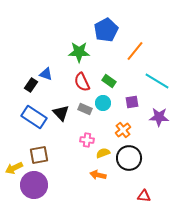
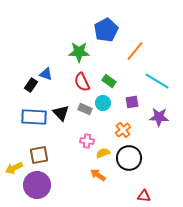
blue rectangle: rotated 30 degrees counterclockwise
pink cross: moved 1 px down
orange arrow: rotated 21 degrees clockwise
purple circle: moved 3 px right
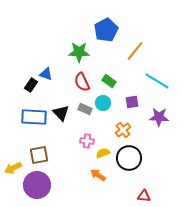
yellow arrow: moved 1 px left
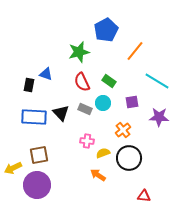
green star: rotated 15 degrees counterclockwise
black rectangle: moved 2 px left; rotated 24 degrees counterclockwise
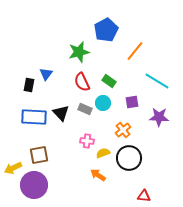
blue triangle: rotated 48 degrees clockwise
purple circle: moved 3 px left
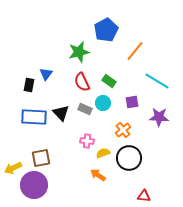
brown square: moved 2 px right, 3 px down
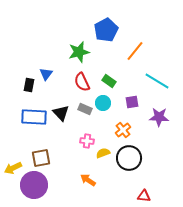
orange arrow: moved 10 px left, 5 px down
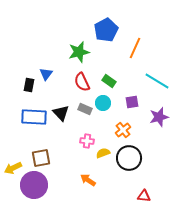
orange line: moved 3 px up; rotated 15 degrees counterclockwise
purple star: rotated 18 degrees counterclockwise
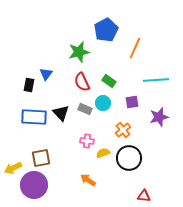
cyan line: moved 1 px left, 1 px up; rotated 35 degrees counterclockwise
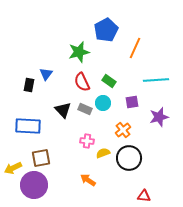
black triangle: moved 2 px right, 3 px up
blue rectangle: moved 6 px left, 9 px down
